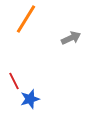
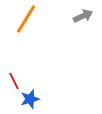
gray arrow: moved 12 px right, 22 px up
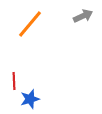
orange line: moved 4 px right, 5 px down; rotated 8 degrees clockwise
red line: rotated 24 degrees clockwise
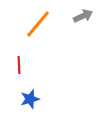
orange line: moved 8 px right
red line: moved 5 px right, 16 px up
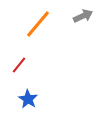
red line: rotated 42 degrees clockwise
blue star: moved 2 px left; rotated 24 degrees counterclockwise
